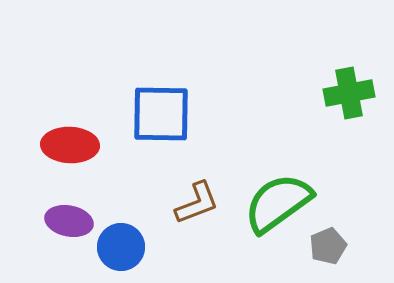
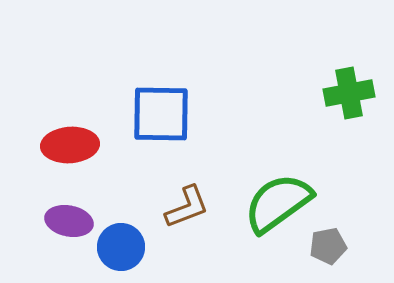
red ellipse: rotated 6 degrees counterclockwise
brown L-shape: moved 10 px left, 4 px down
gray pentagon: rotated 12 degrees clockwise
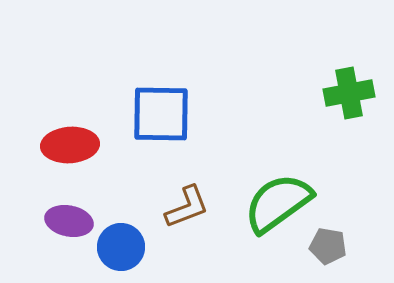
gray pentagon: rotated 21 degrees clockwise
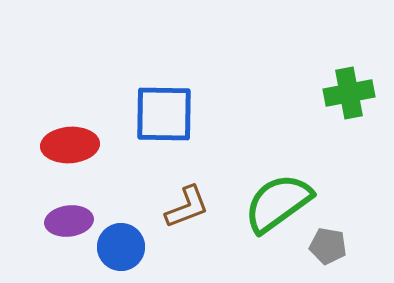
blue square: moved 3 px right
purple ellipse: rotated 18 degrees counterclockwise
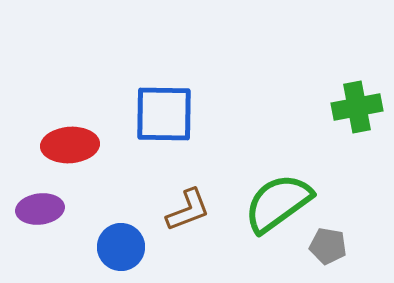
green cross: moved 8 px right, 14 px down
brown L-shape: moved 1 px right, 3 px down
purple ellipse: moved 29 px left, 12 px up
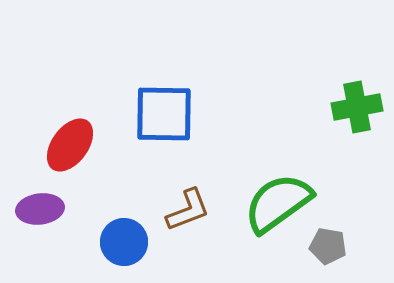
red ellipse: rotated 50 degrees counterclockwise
blue circle: moved 3 px right, 5 px up
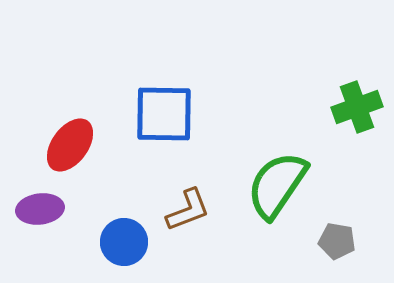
green cross: rotated 9 degrees counterclockwise
green semicircle: moved 1 px left, 18 px up; rotated 20 degrees counterclockwise
gray pentagon: moved 9 px right, 5 px up
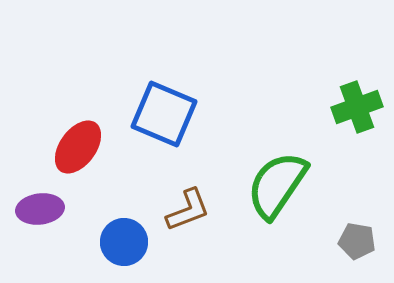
blue square: rotated 22 degrees clockwise
red ellipse: moved 8 px right, 2 px down
gray pentagon: moved 20 px right
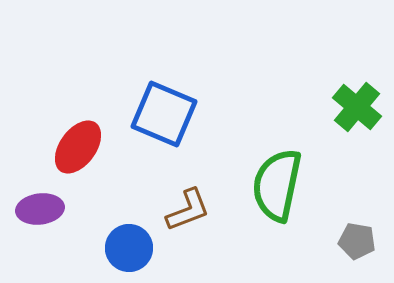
green cross: rotated 30 degrees counterclockwise
green semicircle: rotated 22 degrees counterclockwise
blue circle: moved 5 px right, 6 px down
